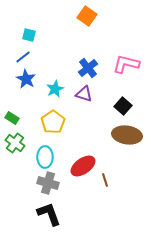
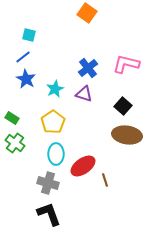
orange square: moved 3 px up
cyan ellipse: moved 11 px right, 3 px up
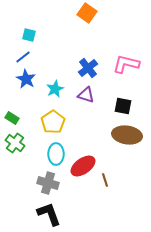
purple triangle: moved 2 px right, 1 px down
black square: rotated 30 degrees counterclockwise
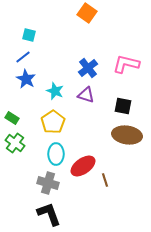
cyan star: moved 2 px down; rotated 24 degrees counterclockwise
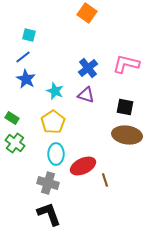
black square: moved 2 px right, 1 px down
red ellipse: rotated 10 degrees clockwise
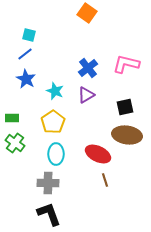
blue line: moved 2 px right, 3 px up
purple triangle: rotated 48 degrees counterclockwise
black square: rotated 24 degrees counterclockwise
green rectangle: rotated 32 degrees counterclockwise
red ellipse: moved 15 px right, 12 px up; rotated 50 degrees clockwise
gray cross: rotated 15 degrees counterclockwise
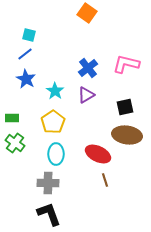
cyan star: rotated 12 degrees clockwise
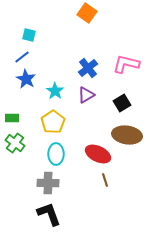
blue line: moved 3 px left, 3 px down
black square: moved 3 px left, 4 px up; rotated 18 degrees counterclockwise
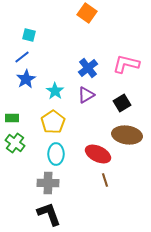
blue star: rotated 12 degrees clockwise
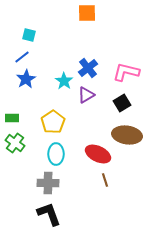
orange square: rotated 36 degrees counterclockwise
pink L-shape: moved 8 px down
cyan star: moved 9 px right, 10 px up
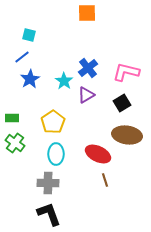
blue star: moved 4 px right
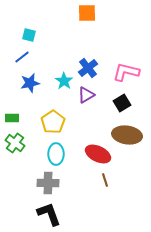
blue star: moved 4 px down; rotated 18 degrees clockwise
